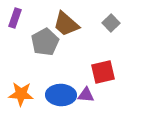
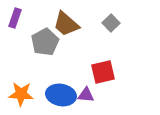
blue ellipse: rotated 8 degrees clockwise
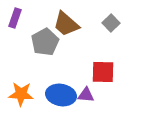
red square: rotated 15 degrees clockwise
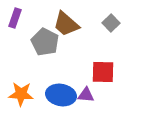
gray pentagon: rotated 16 degrees counterclockwise
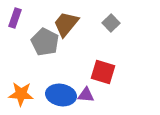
brown trapezoid: rotated 88 degrees clockwise
red square: rotated 15 degrees clockwise
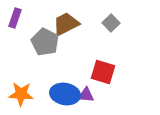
brown trapezoid: rotated 24 degrees clockwise
blue ellipse: moved 4 px right, 1 px up
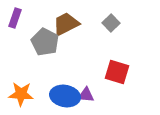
red square: moved 14 px right
blue ellipse: moved 2 px down
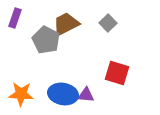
gray square: moved 3 px left
gray pentagon: moved 1 px right, 2 px up
red square: moved 1 px down
blue ellipse: moved 2 px left, 2 px up
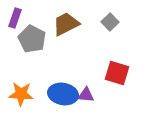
gray square: moved 2 px right, 1 px up
gray pentagon: moved 14 px left, 1 px up
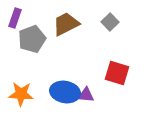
gray pentagon: rotated 24 degrees clockwise
blue ellipse: moved 2 px right, 2 px up
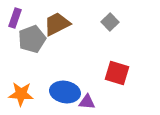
brown trapezoid: moved 9 px left
purple triangle: moved 1 px right, 7 px down
